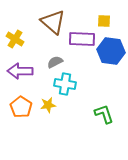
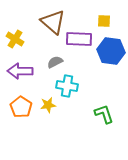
purple rectangle: moved 3 px left
cyan cross: moved 2 px right, 2 px down
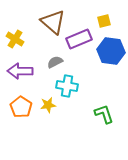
yellow square: rotated 16 degrees counterclockwise
purple rectangle: rotated 25 degrees counterclockwise
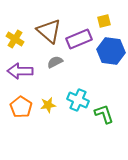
brown triangle: moved 4 px left, 9 px down
cyan cross: moved 11 px right, 14 px down; rotated 15 degrees clockwise
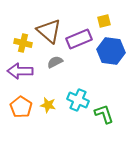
yellow cross: moved 8 px right, 4 px down; rotated 18 degrees counterclockwise
yellow star: rotated 21 degrees clockwise
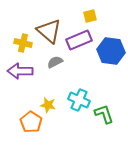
yellow square: moved 14 px left, 5 px up
purple rectangle: moved 1 px down
cyan cross: moved 1 px right
orange pentagon: moved 10 px right, 15 px down
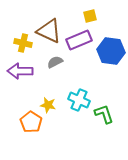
brown triangle: rotated 16 degrees counterclockwise
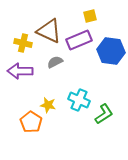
green L-shape: rotated 75 degrees clockwise
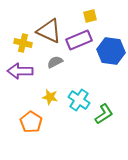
cyan cross: rotated 10 degrees clockwise
yellow star: moved 2 px right, 8 px up
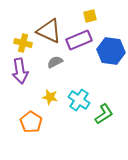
purple arrow: rotated 100 degrees counterclockwise
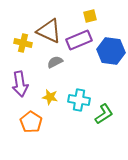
purple arrow: moved 13 px down
cyan cross: rotated 25 degrees counterclockwise
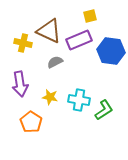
green L-shape: moved 4 px up
